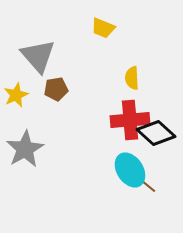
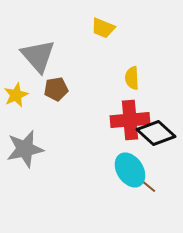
gray star: rotated 18 degrees clockwise
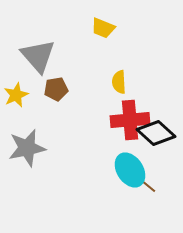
yellow semicircle: moved 13 px left, 4 px down
gray star: moved 2 px right, 1 px up
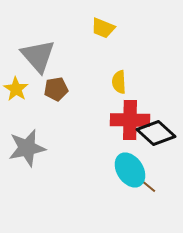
yellow star: moved 6 px up; rotated 15 degrees counterclockwise
red cross: rotated 6 degrees clockwise
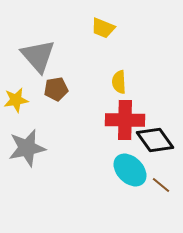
yellow star: moved 11 px down; rotated 30 degrees clockwise
red cross: moved 5 px left
black diamond: moved 1 px left, 7 px down; rotated 12 degrees clockwise
cyan ellipse: rotated 12 degrees counterclockwise
brown line: moved 14 px right
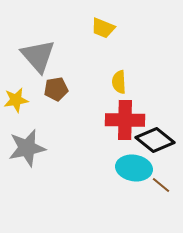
black diamond: rotated 15 degrees counterclockwise
cyan ellipse: moved 4 px right, 2 px up; rotated 36 degrees counterclockwise
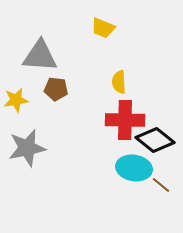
gray triangle: moved 2 px right; rotated 45 degrees counterclockwise
brown pentagon: rotated 15 degrees clockwise
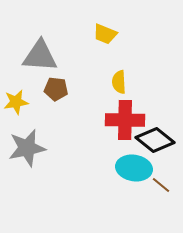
yellow trapezoid: moved 2 px right, 6 px down
yellow star: moved 2 px down
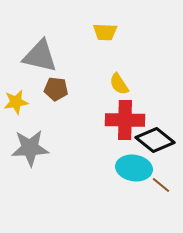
yellow trapezoid: moved 2 px up; rotated 20 degrees counterclockwise
gray triangle: rotated 9 degrees clockwise
yellow semicircle: moved 2 px down; rotated 30 degrees counterclockwise
gray star: moved 3 px right; rotated 9 degrees clockwise
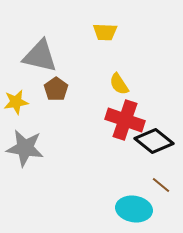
brown pentagon: rotated 30 degrees clockwise
red cross: rotated 18 degrees clockwise
black diamond: moved 1 px left, 1 px down
gray star: moved 5 px left; rotated 12 degrees clockwise
cyan ellipse: moved 41 px down
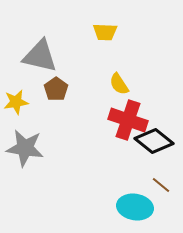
red cross: moved 3 px right
cyan ellipse: moved 1 px right, 2 px up
